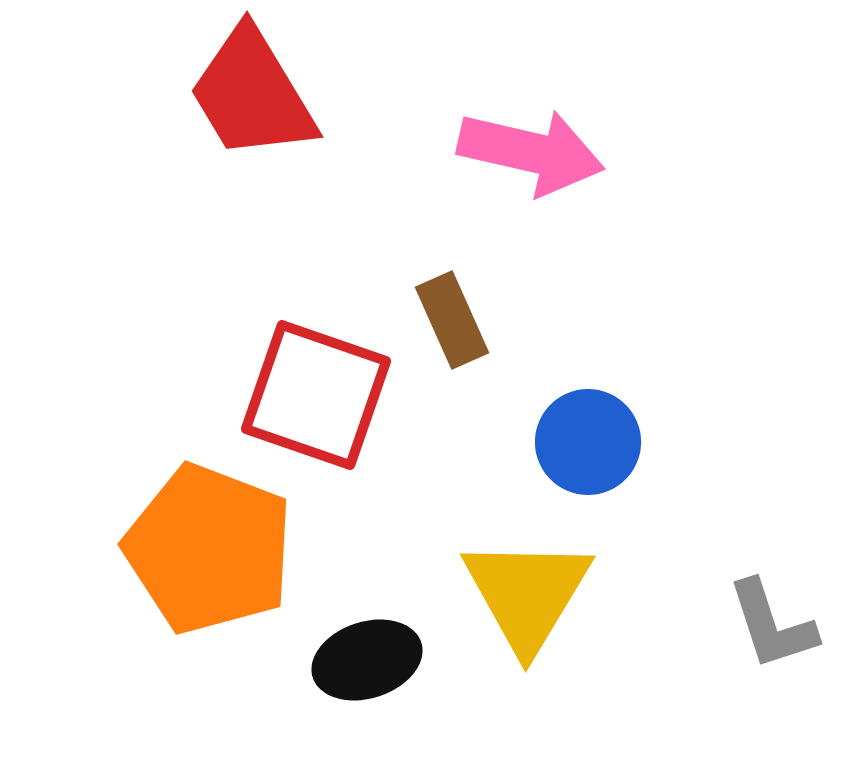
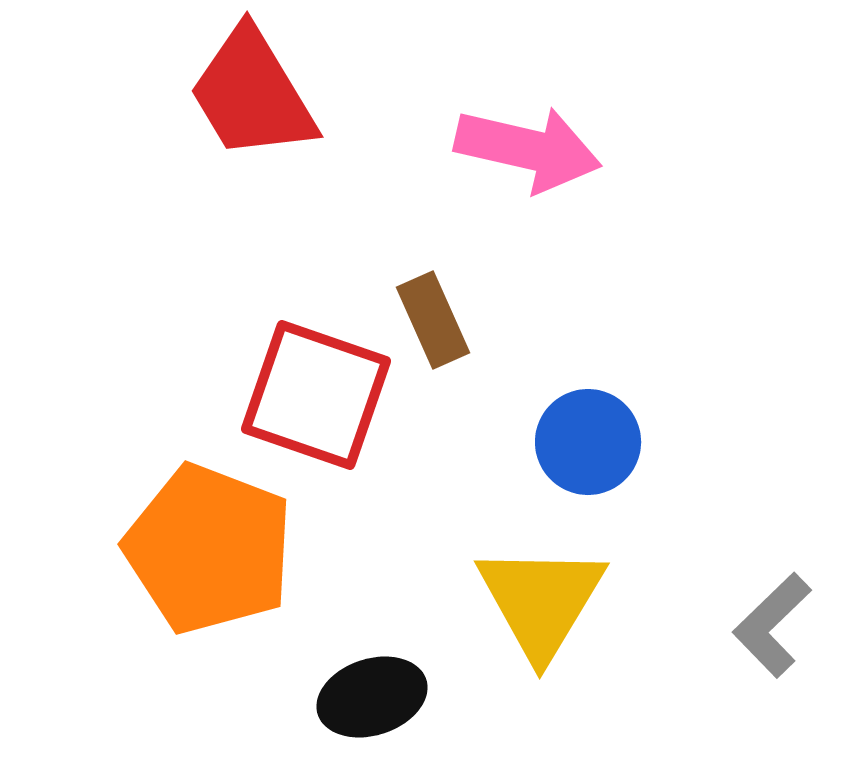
pink arrow: moved 3 px left, 3 px up
brown rectangle: moved 19 px left
yellow triangle: moved 14 px right, 7 px down
gray L-shape: rotated 64 degrees clockwise
black ellipse: moved 5 px right, 37 px down
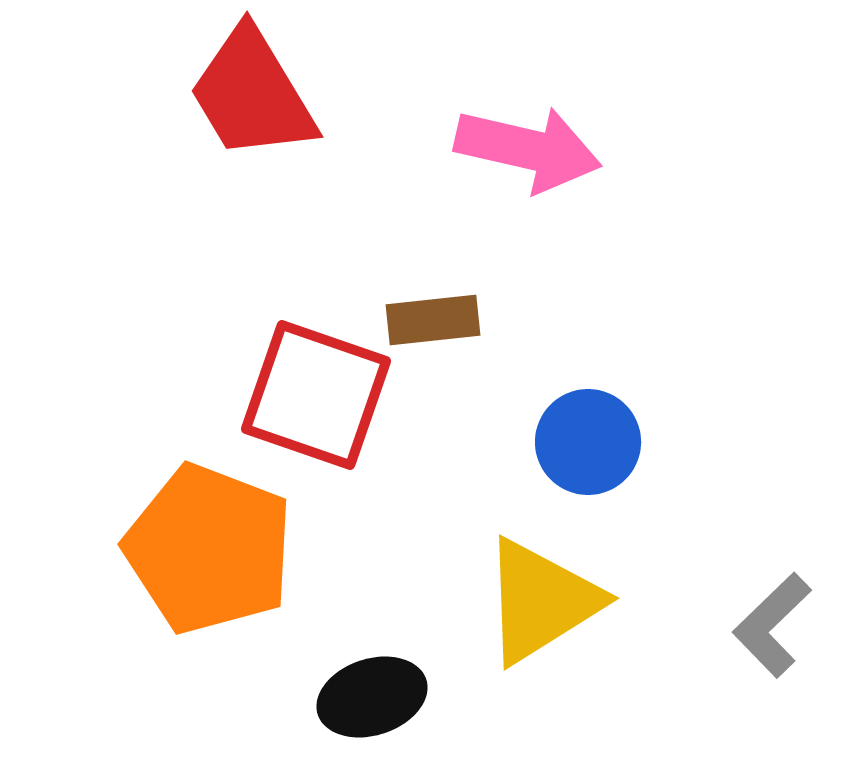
brown rectangle: rotated 72 degrees counterclockwise
yellow triangle: rotated 27 degrees clockwise
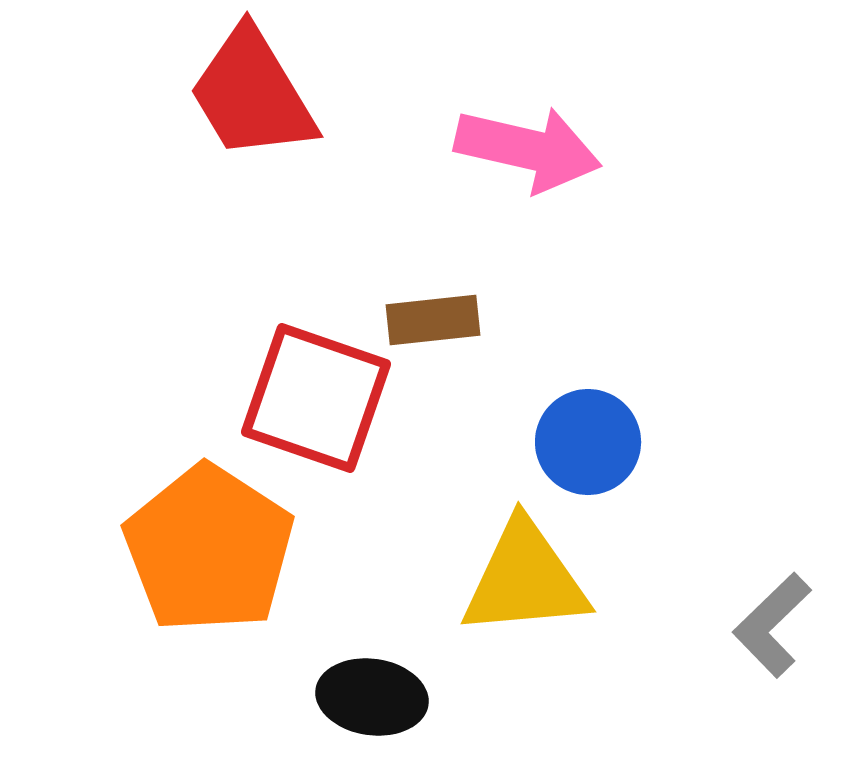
red square: moved 3 px down
orange pentagon: rotated 12 degrees clockwise
yellow triangle: moved 16 px left, 22 px up; rotated 27 degrees clockwise
black ellipse: rotated 26 degrees clockwise
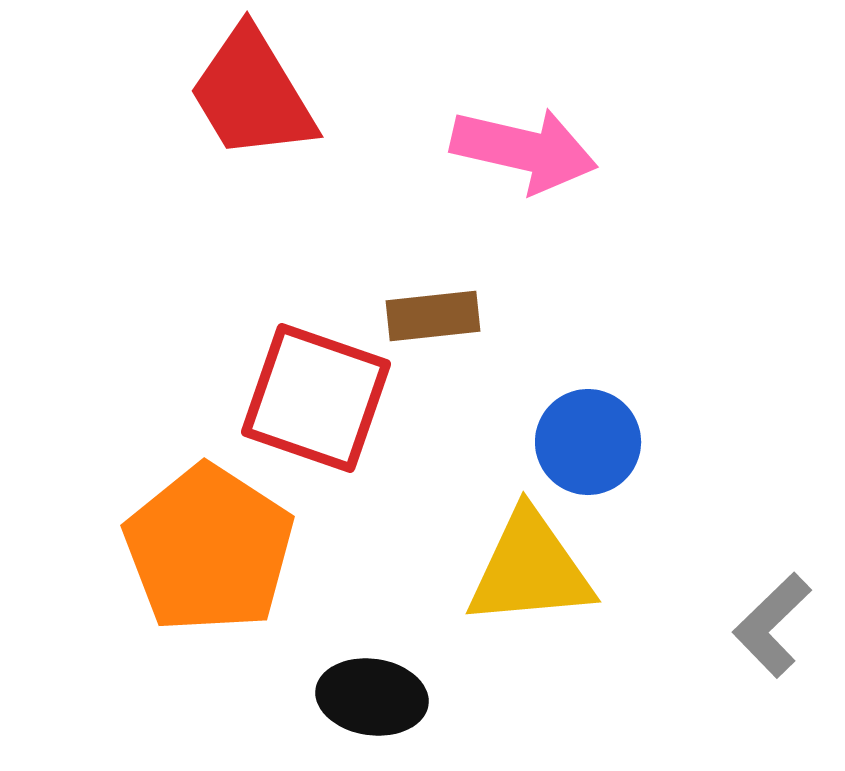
pink arrow: moved 4 px left, 1 px down
brown rectangle: moved 4 px up
yellow triangle: moved 5 px right, 10 px up
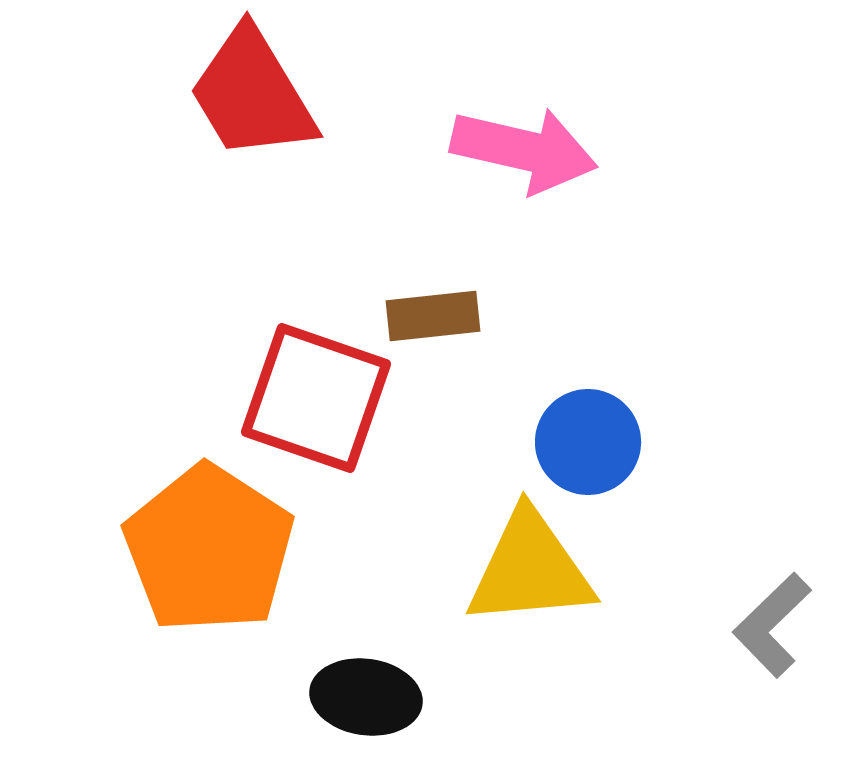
black ellipse: moved 6 px left
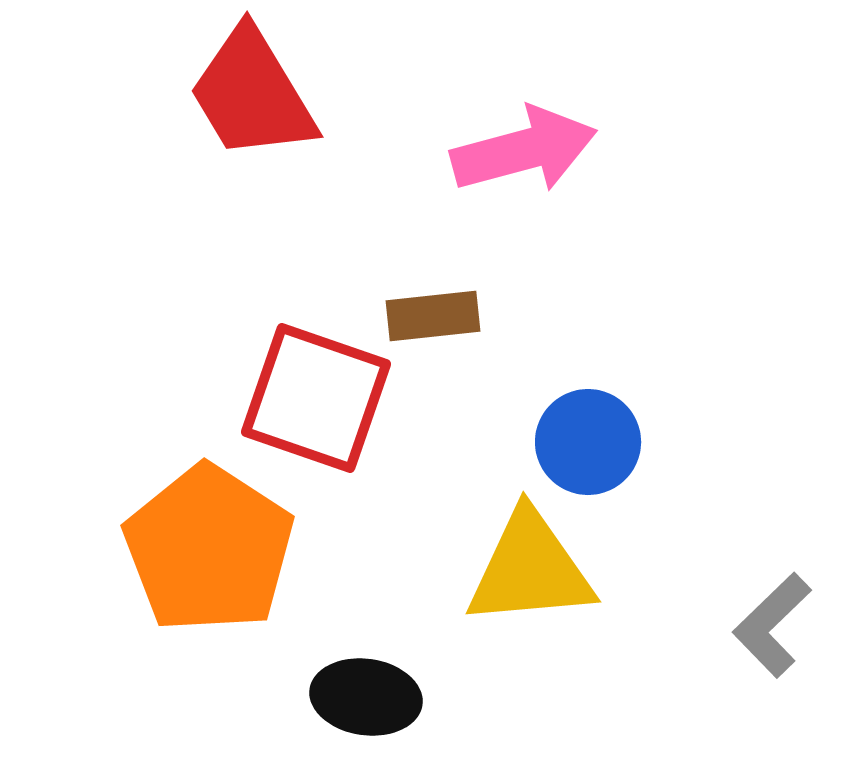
pink arrow: rotated 28 degrees counterclockwise
